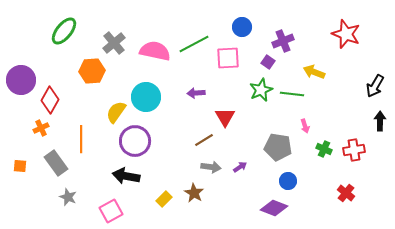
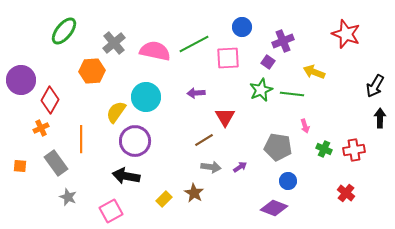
black arrow at (380, 121): moved 3 px up
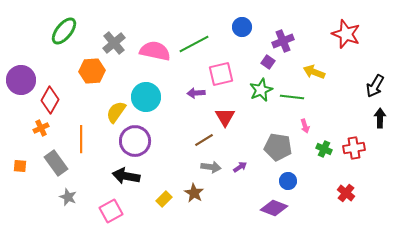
pink square at (228, 58): moved 7 px left, 16 px down; rotated 10 degrees counterclockwise
green line at (292, 94): moved 3 px down
red cross at (354, 150): moved 2 px up
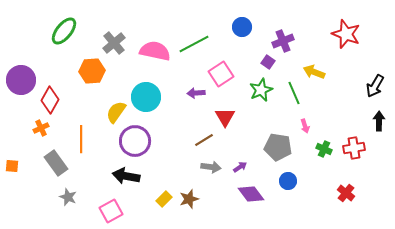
pink square at (221, 74): rotated 20 degrees counterclockwise
green line at (292, 97): moved 2 px right, 4 px up; rotated 60 degrees clockwise
black arrow at (380, 118): moved 1 px left, 3 px down
orange square at (20, 166): moved 8 px left
brown star at (194, 193): moved 5 px left, 6 px down; rotated 24 degrees clockwise
purple diamond at (274, 208): moved 23 px left, 14 px up; rotated 32 degrees clockwise
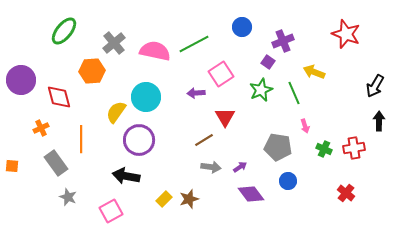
red diamond at (50, 100): moved 9 px right, 3 px up; rotated 44 degrees counterclockwise
purple circle at (135, 141): moved 4 px right, 1 px up
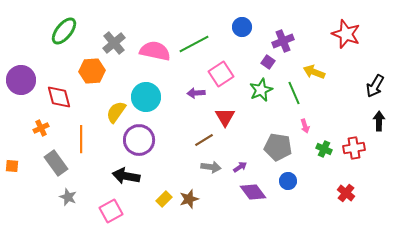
purple diamond at (251, 194): moved 2 px right, 2 px up
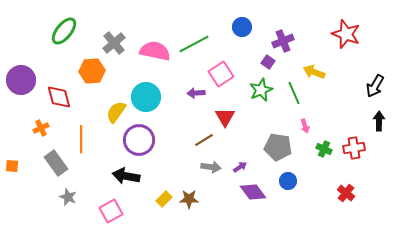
brown star at (189, 199): rotated 18 degrees clockwise
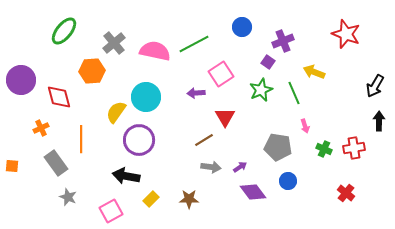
yellow rectangle at (164, 199): moved 13 px left
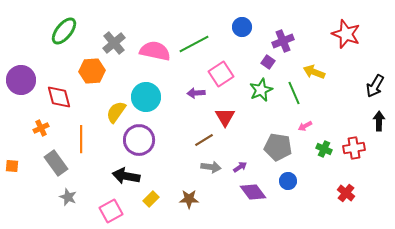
pink arrow at (305, 126): rotated 80 degrees clockwise
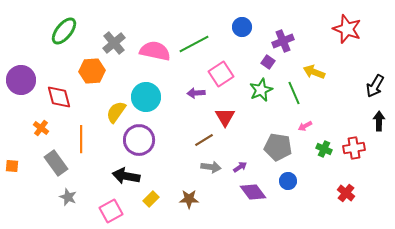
red star at (346, 34): moved 1 px right, 5 px up
orange cross at (41, 128): rotated 28 degrees counterclockwise
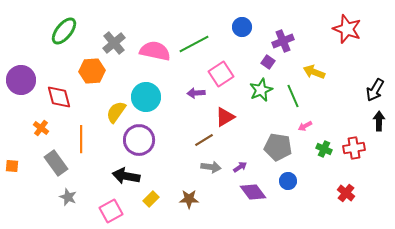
black arrow at (375, 86): moved 4 px down
green line at (294, 93): moved 1 px left, 3 px down
red triangle at (225, 117): rotated 30 degrees clockwise
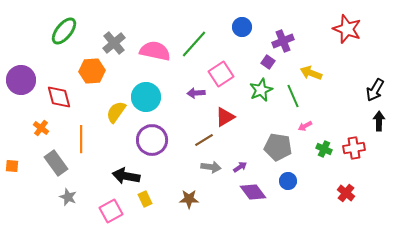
green line at (194, 44): rotated 20 degrees counterclockwise
yellow arrow at (314, 72): moved 3 px left, 1 px down
purple circle at (139, 140): moved 13 px right
yellow rectangle at (151, 199): moved 6 px left; rotated 70 degrees counterclockwise
